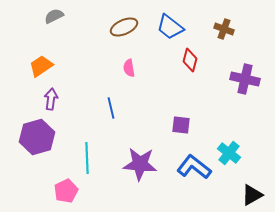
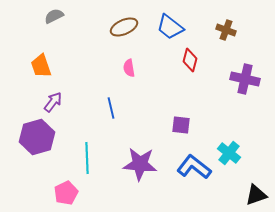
brown cross: moved 2 px right, 1 px down
orange trapezoid: rotated 75 degrees counterclockwise
purple arrow: moved 2 px right, 3 px down; rotated 30 degrees clockwise
pink pentagon: moved 2 px down
black triangle: moved 4 px right; rotated 10 degrees clockwise
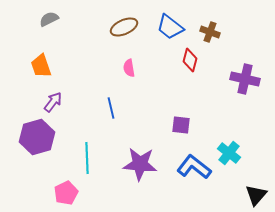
gray semicircle: moved 5 px left, 3 px down
brown cross: moved 16 px left, 2 px down
black triangle: rotated 30 degrees counterclockwise
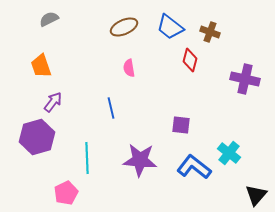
purple star: moved 4 px up
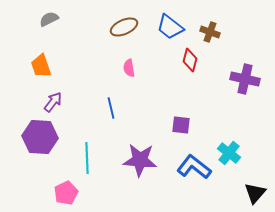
purple hexagon: moved 3 px right; rotated 20 degrees clockwise
black triangle: moved 1 px left, 2 px up
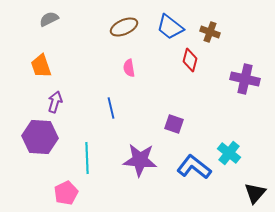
purple arrow: moved 2 px right; rotated 20 degrees counterclockwise
purple square: moved 7 px left, 1 px up; rotated 12 degrees clockwise
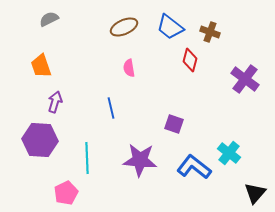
purple cross: rotated 24 degrees clockwise
purple hexagon: moved 3 px down
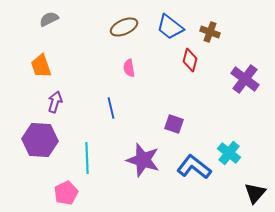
purple star: moved 3 px right; rotated 12 degrees clockwise
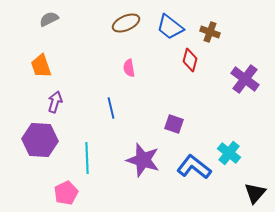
brown ellipse: moved 2 px right, 4 px up
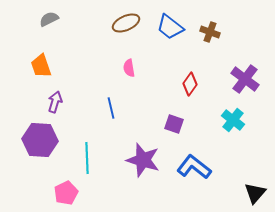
red diamond: moved 24 px down; rotated 20 degrees clockwise
cyan cross: moved 4 px right, 33 px up
